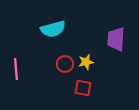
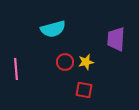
red circle: moved 2 px up
red square: moved 1 px right, 2 px down
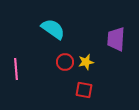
cyan semicircle: rotated 130 degrees counterclockwise
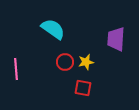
red square: moved 1 px left, 2 px up
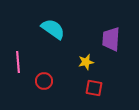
purple trapezoid: moved 5 px left
red circle: moved 21 px left, 19 px down
pink line: moved 2 px right, 7 px up
red square: moved 11 px right
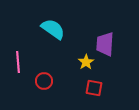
purple trapezoid: moved 6 px left, 5 px down
yellow star: rotated 21 degrees counterclockwise
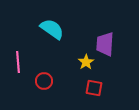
cyan semicircle: moved 1 px left
